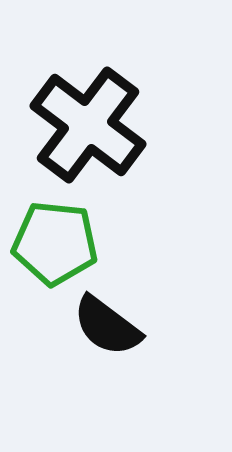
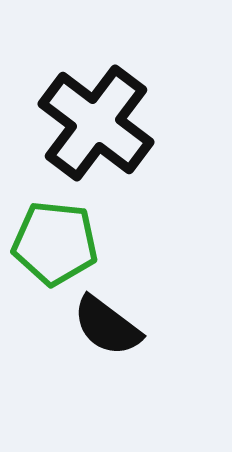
black cross: moved 8 px right, 2 px up
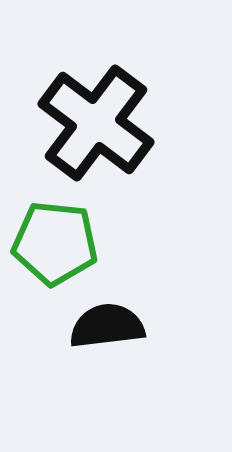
black semicircle: rotated 136 degrees clockwise
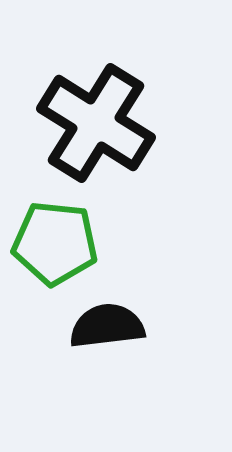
black cross: rotated 5 degrees counterclockwise
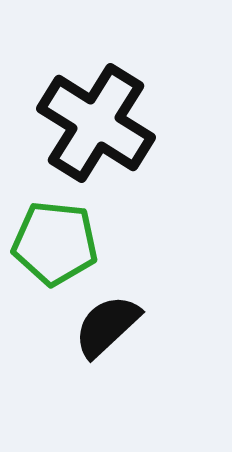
black semicircle: rotated 36 degrees counterclockwise
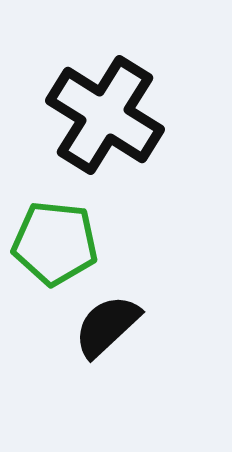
black cross: moved 9 px right, 8 px up
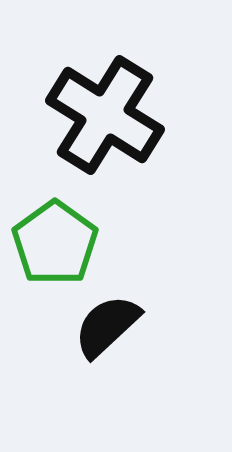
green pentagon: rotated 30 degrees clockwise
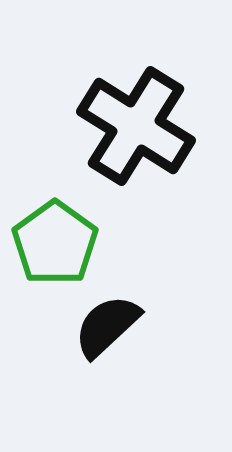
black cross: moved 31 px right, 11 px down
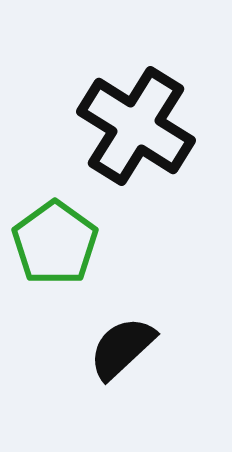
black semicircle: moved 15 px right, 22 px down
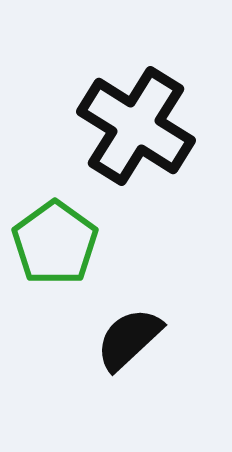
black semicircle: moved 7 px right, 9 px up
